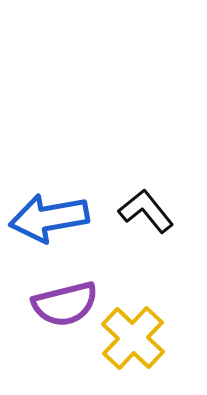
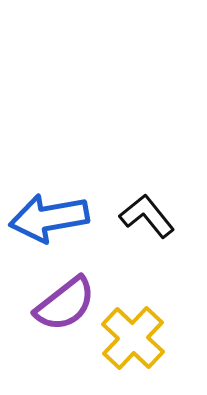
black L-shape: moved 1 px right, 5 px down
purple semicircle: rotated 24 degrees counterclockwise
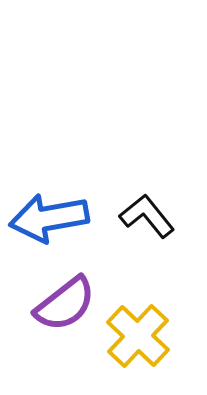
yellow cross: moved 5 px right, 2 px up
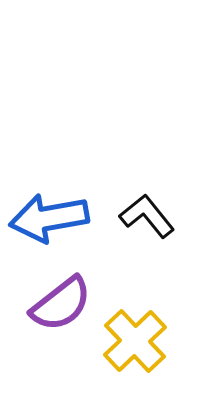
purple semicircle: moved 4 px left
yellow cross: moved 3 px left, 5 px down; rotated 4 degrees clockwise
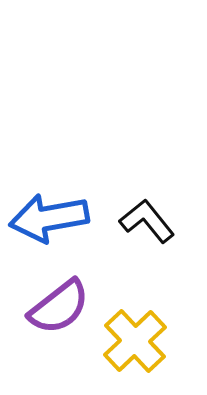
black L-shape: moved 5 px down
purple semicircle: moved 2 px left, 3 px down
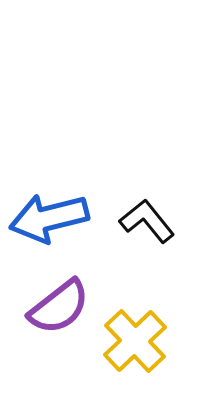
blue arrow: rotated 4 degrees counterclockwise
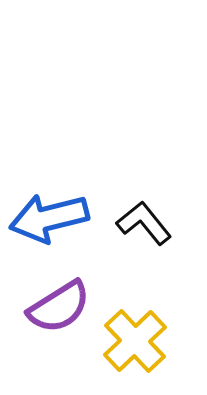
black L-shape: moved 3 px left, 2 px down
purple semicircle: rotated 6 degrees clockwise
